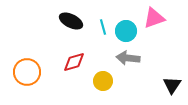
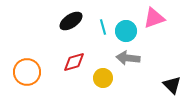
black ellipse: rotated 60 degrees counterclockwise
yellow circle: moved 3 px up
black triangle: rotated 18 degrees counterclockwise
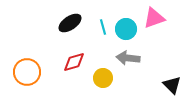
black ellipse: moved 1 px left, 2 px down
cyan circle: moved 2 px up
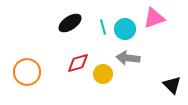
cyan circle: moved 1 px left
red diamond: moved 4 px right, 1 px down
yellow circle: moved 4 px up
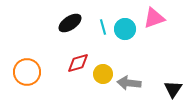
gray arrow: moved 1 px right, 25 px down
black triangle: moved 1 px right, 4 px down; rotated 18 degrees clockwise
